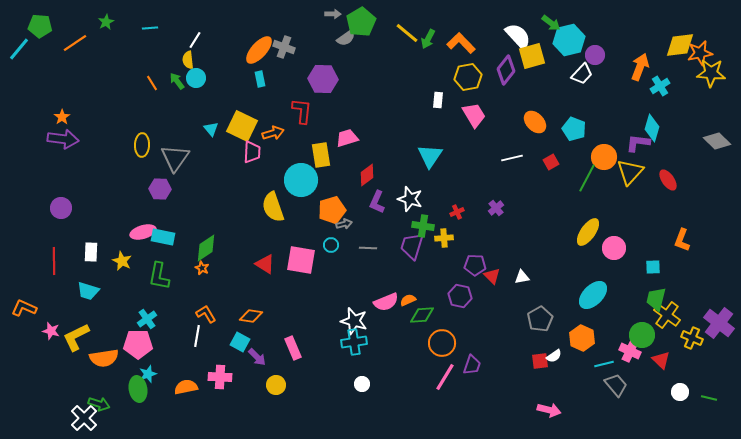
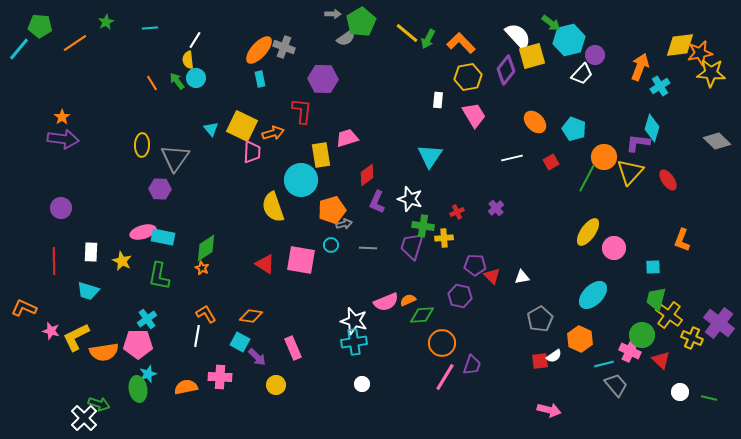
yellow cross at (667, 315): moved 2 px right
orange hexagon at (582, 338): moved 2 px left, 1 px down
orange semicircle at (104, 358): moved 6 px up
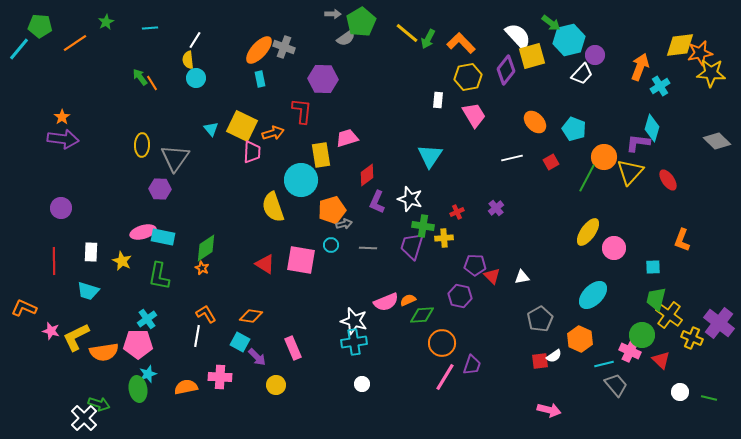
green arrow at (177, 81): moved 37 px left, 4 px up
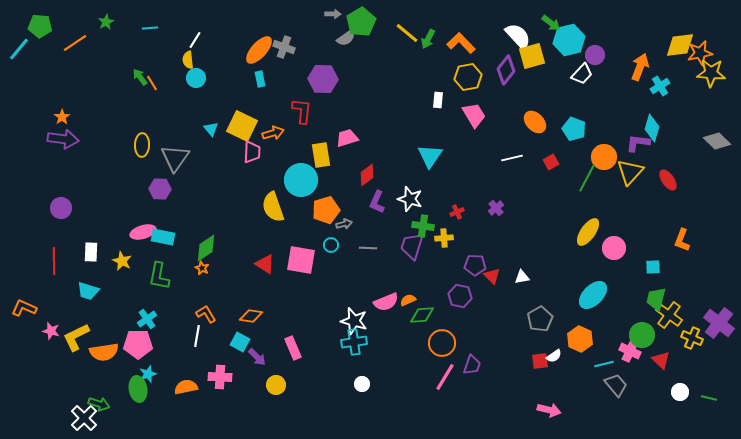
orange pentagon at (332, 210): moved 6 px left
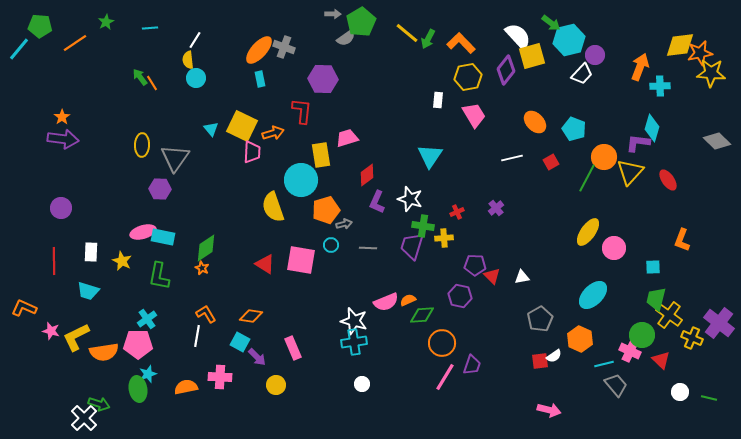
cyan cross at (660, 86): rotated 30 degrees clockwise
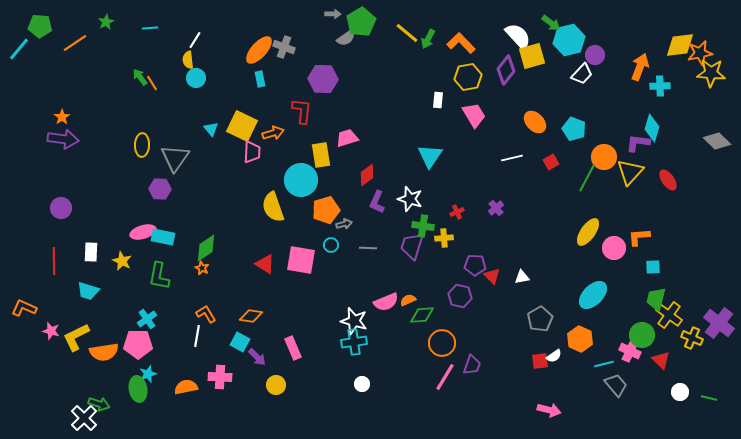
orange L-shape at (682, 240): moved 43 px left, 3 px up; rotated 65 degrees clockwise
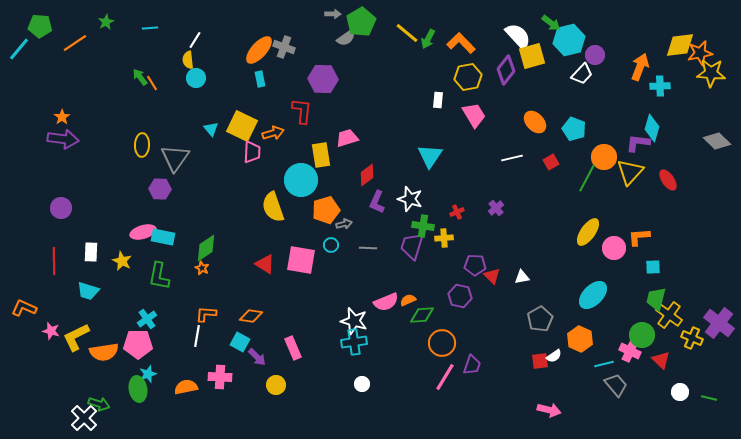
orange L-shape at (206, 314): rotated 55 degrees counterclockwise
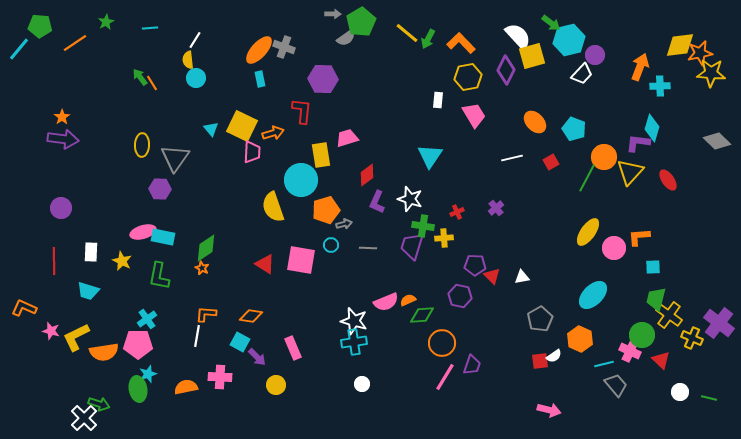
purple diamond at (506, 70): rotated 12 degrees counterclockwise
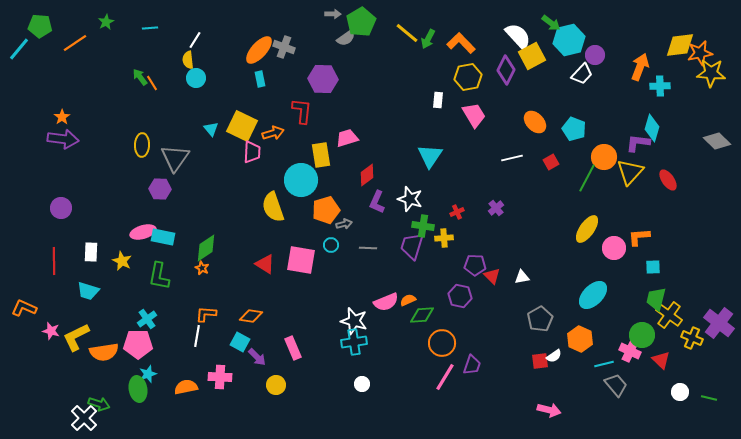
yellow square at (532, 56): rotated 12 degrees counterclockwise
yellow ellipse at (588, 232): moved 1 px left, 3 px up
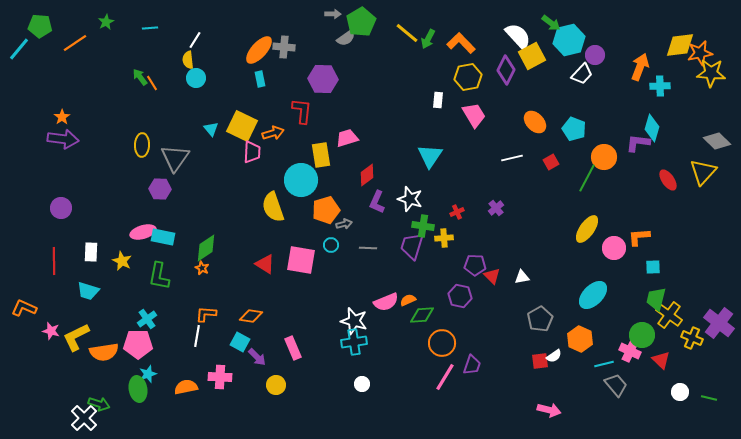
gray cross at (284, 47): rotated 15 degrees counterclockwise
yellow triangle at (630, 172): moved 73 px right
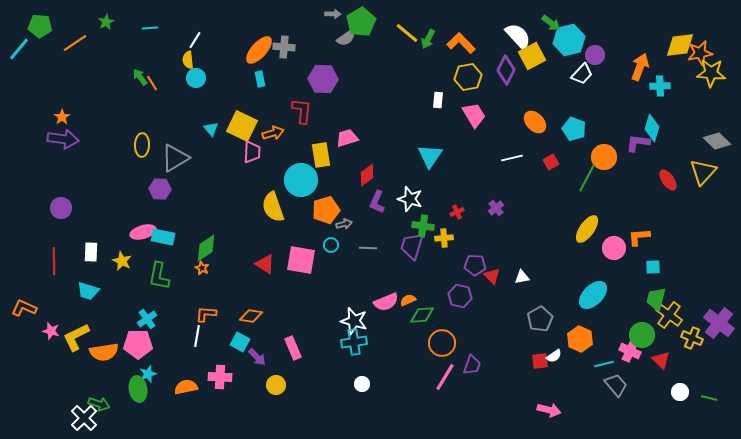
gray triangle at (175, 158): rotated 24 degrees clockwise
